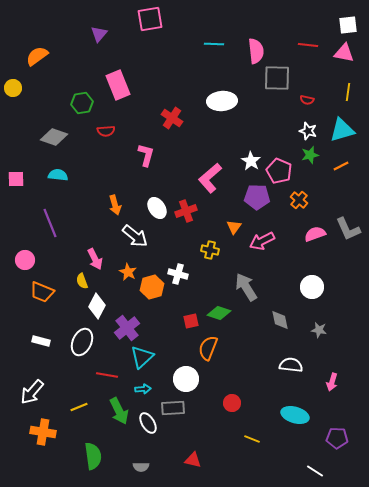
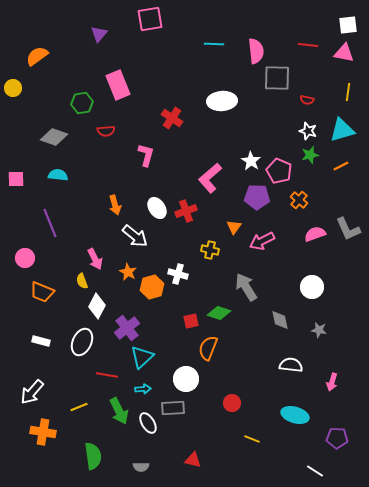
pink circle at (25, 260): moved 2 px up
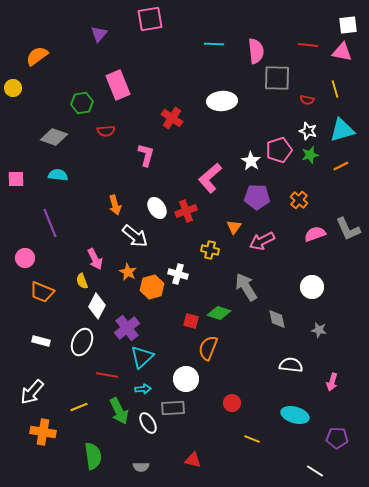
pink triangle at (344, 53): moved 2 px left, 1 px up
yellow line at (348, 92): moved 13 px left, 3 px up; rotated 24 degrees counterclockwise
pink pentagon at (279, 171): moved 21 px up; rotated 30 degrees clockwise
gray diamond at (280, 320): moved 3 px left, 1 px up
red square at (191, 321): rotated 28 degrees clockwise
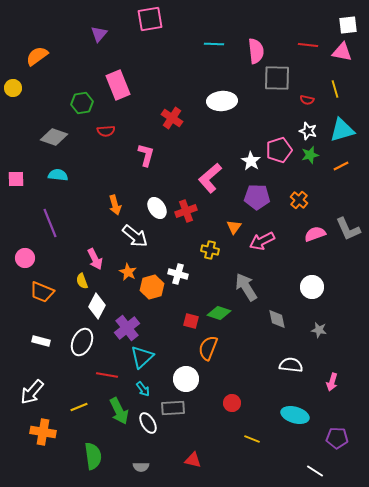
cyan arrow at (143, 389): rotated 56 degrees clockwise
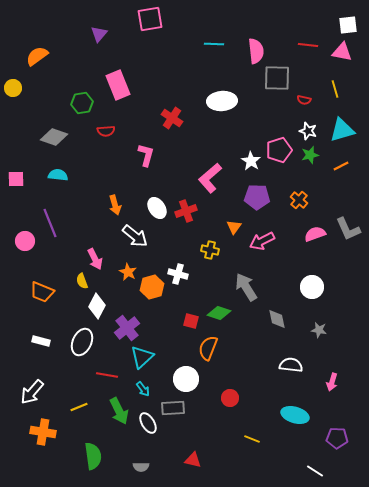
red semicircle at (307, 100): moved 3 px left
pink circle at (25, 258): moved 17 px up
red circle at (232, 403): moved 2 px left, 5 px up
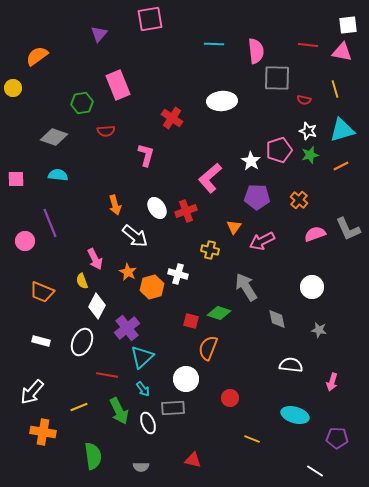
white ellipse at (148, 423): rotated 10 degrees clockwise
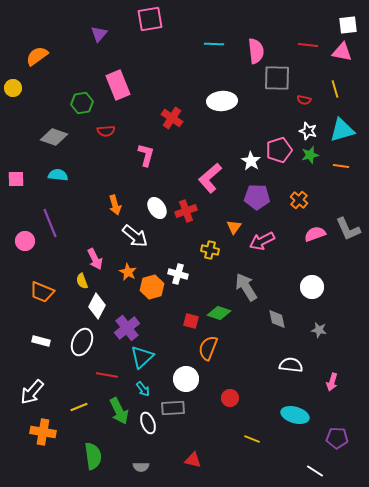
orange line at (341, 166): rotated 35 degrees clockwise
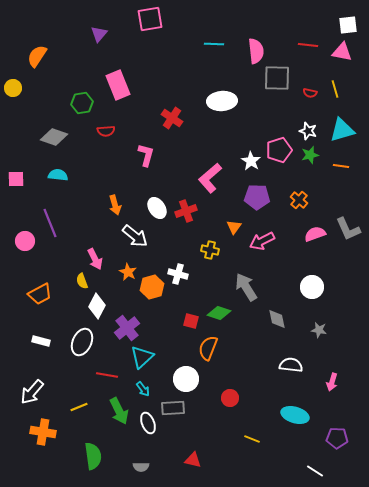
orange semicircle at (37, 56): rotated 20 degrees counterclockwise
red semicircle at (304, 100): moved 6 px right, 7 px up
orange trapezoid at (42, 292): moved 2 px left, 2 px down; rotated 50 degrees counterclockwise
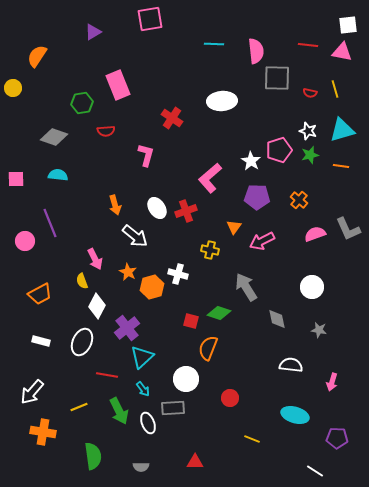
purple triangle at (99, 34): moved 6 px left, 2 px up; rotated 18 degrees clockwise
red triangle at (193, 460): moved 2 px right, 2 px down; rotated 12 degrees counterclockwise
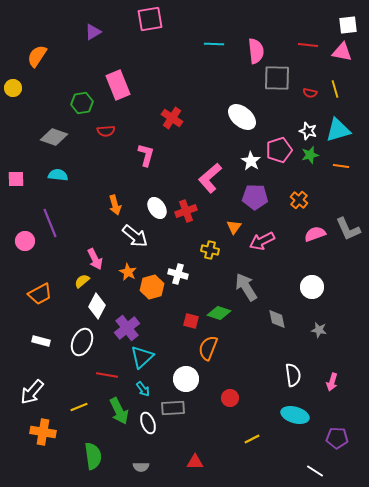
white ellipse at (222, 101): moved 20 px right, 16 px down; rotated 44 degrees clockwise
cyan triangle at (342, 130): moved 4 px left
purple pentagon at (257, 197): moved 2 px left
yellow semicircle at (82, 281): rotated 70 degrees clockwise
white semicircle at (291, 365): moved 2 px right, 10 px down; rotated 75 degrees clockwise
yellow line at (252, 439): rotated 49 degrees counterclockwise
